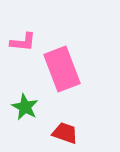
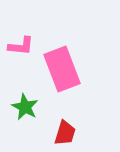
pink L-shape: moved 2 px left, 4 px down
red trapezoid: rotated 88 degrees clockwise
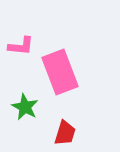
pink rectangle: moved 2 px left, 3 px down
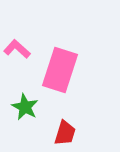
pink L-shape: moved 4 px left, 3 px down; rotated 144 degrees counterclockwise
pink rectangle: moved 2 px up; rotated 39 degrees clockwise
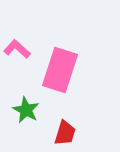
green star: moved 1 px right, 3 px down
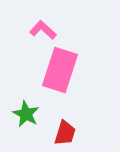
pink L-shape: moved 26 px right, 19 px up
green star: moved 4 px down
